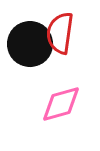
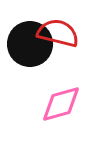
red semicircle: moved 2 px left; rotated 96 degrees clockwise
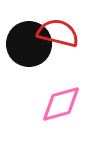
black circle: moved 1 px left
